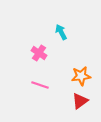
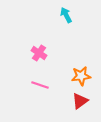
cyan arrow: moved 5 px right, 17 px up
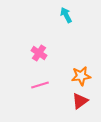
pink line: rotated 36 degrees counterclockwise
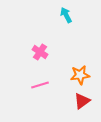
pink cross: moved 1 px right, 1 px up
orange star: moved 1 px left, 1 px up
red triangle: moved 2 px right
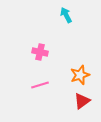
pink cross: rotated 21 degrees counterclockwise
orange star: rotated 12 degrees counterclockwise
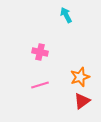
orange star: moved 2 px down
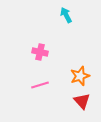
orange star: moved 1 px up
red triangle: rotated 36 degrees counterclockwise
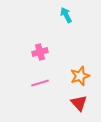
pink cross: rotated 28 degrees counterclockwise
pink line: moved 2 px up
red triangle: moved 3 px left, 2 px down
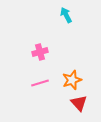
orange star: moved 8 px left, 4 px down
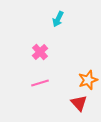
cyan arrow: moved 8 px left, 4 px down; rotated 126 degrees counterclockwise
pink cross: rotated 28 degrees counterclockwise
orange star: moved 16 px right
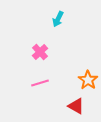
orange star: rotated 18 degrees counterclockwise
red triangle: moved 3 px left, 3 px down; rotated 18 degrees counterclockwise
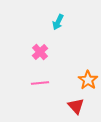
cyan arrow: moved 3 px down
pink line: rotated 12 degrees clockwise
red triangle: rotated 18 degrees clockwise
